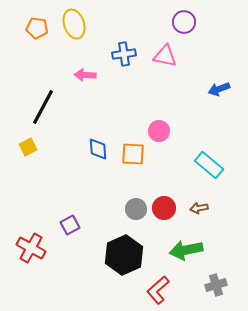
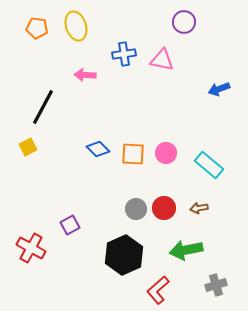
yellow ellipse: moved 2 px right, 2 px down
pink triangle: moved 3 px left, 4 px down
pink circle: moved 7 px right, 22 px down
blue diamond: rotated 40 degrees counterclockwise
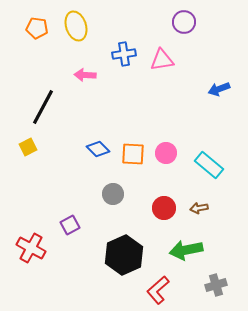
pink triangle: rotated 20 degrees counterclockwise
gray circle: moved 23 px left, 15 px up
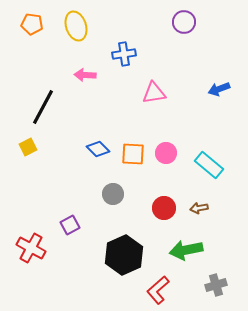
orange pentagon: moved 5 px left, 4 px up
pink triangle: moved 8 px left, 33 px down
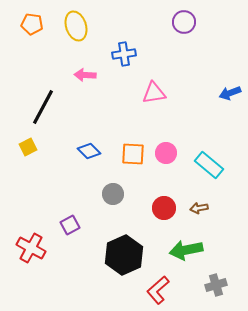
blue arrow: moved 11 px right, 4 px down
blue diamond: moved 9 px left, 2 px down
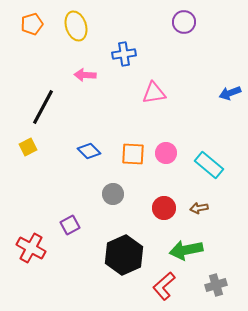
orange pentagon: rotated 25 degrees counterclockwise
red L-shape: moved 6 px right, 4 px up
